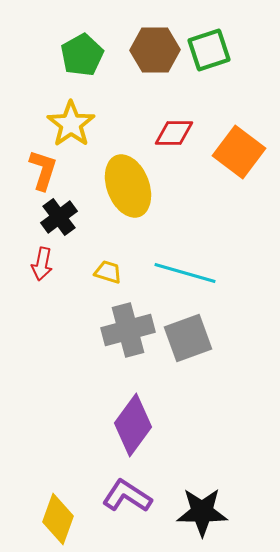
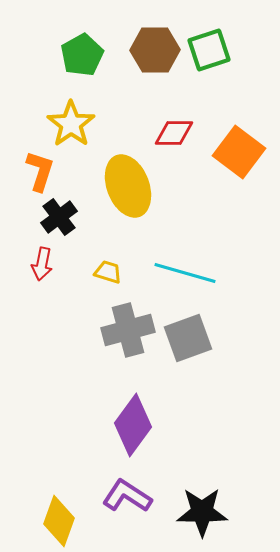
orange L-shape: moved 3 px left, 1 px down
yellow diamond: moved 1 px right, 2 px down
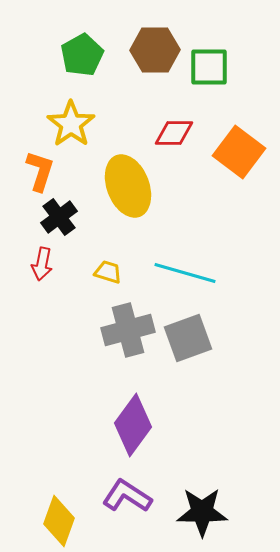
green square: moved 17 px down; rotated 18 degrees clockwise
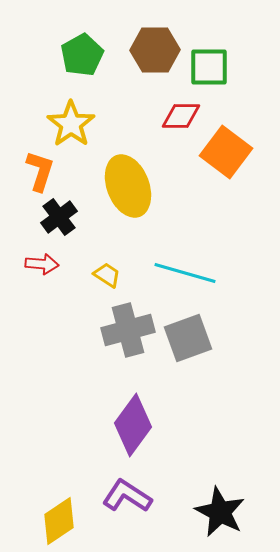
red diamond: moved 7 px right, 17 px up
orange square: moved 13 px left
red arrow: rotated 96 degrees counterclockwise
yellow trapezoid: moved 1 px left, 3 px down; rotated 16 degrees clockwise
black star: moved 18 px right; rotated 27 degrees clockwise
yellow diamond: rotated 36 degrees clockwise
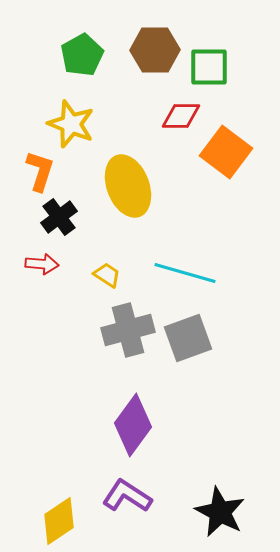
yellow star: rotated 15 degrees counterclockwise
